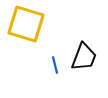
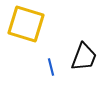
blue line: moved 4 px left, 2 px down
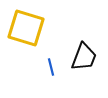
yellow square: moved 4 px down
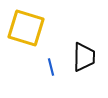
black trapezoid: rotated 20 degrees counterclockwise
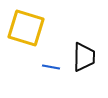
blue line: rotated 66 degrees counterclockwise
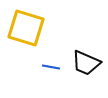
black trapezoid: moved 2 px right, 6 px down; rotated 112 degrees clockwise
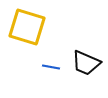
yellow square: moved 1 px right, 1 px up
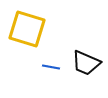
yellow square: moved 2 px down
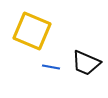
yellow square: moved 5 px right, 2 px down; rotated 6 degrees clockwise
